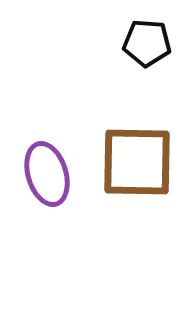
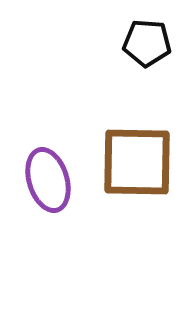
purple ellipse: moved 1 px right, 6 px down
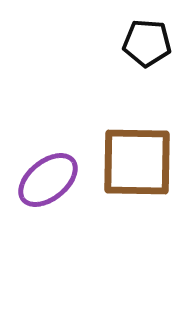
purple ellipse: rotated 68 degrees clockwise
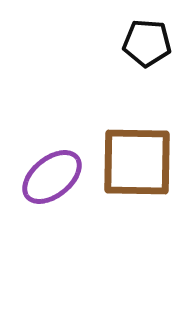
purple ellipse: moved 4 px right, 3 px up
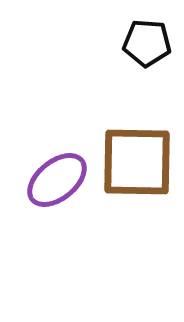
purple ellipse: moved 5 px right, 3 px down
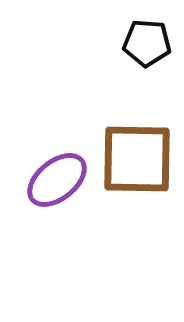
brown square: moved 3 px up
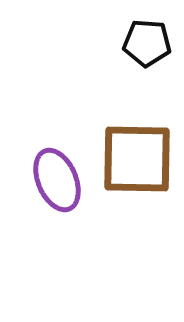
purple ellipse: rotated 74 degrees counterclockwise
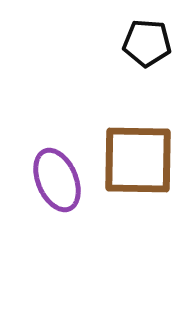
brown square: moved 1 px right, 1 px down
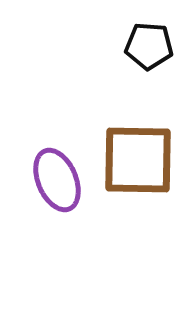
black pentagon: moved 2 px right, 3 px down
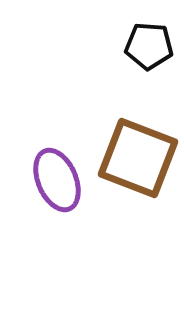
brown square: moved 2 px up; rotated 20 degrees clockwise
